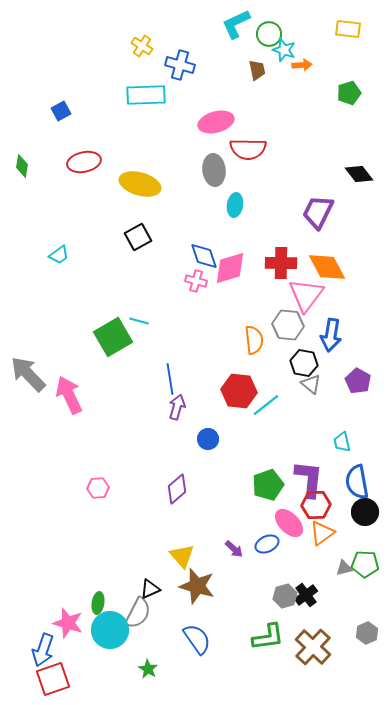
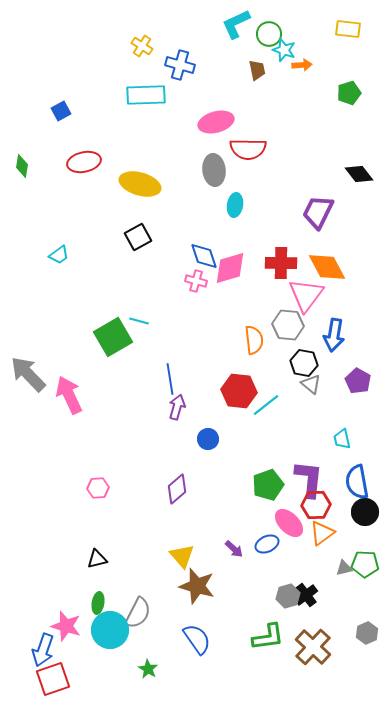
blue arrow at (331, 335): moved 3 px right
cyan trapezoid at (342, 442): moved 3 px up
black triangle at (150, 589): moved 53 px left, 30 px up; rotated 10 degrees clockwise
gray hexagon at (285, 596): moved 3 px right
pink star at (68, 623): moved 2 px left, 3 px down
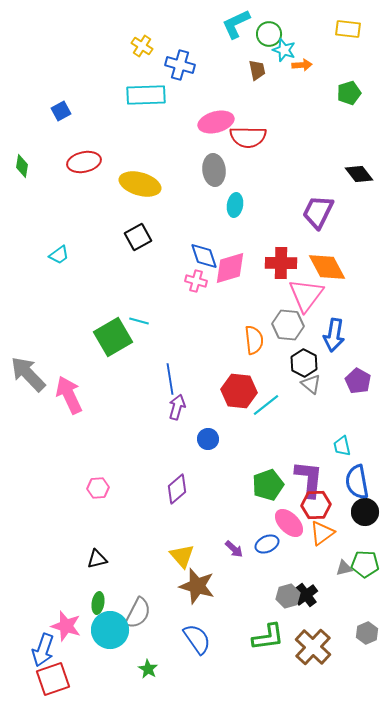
red semicircle at (248, 149): moved 12 px up
black hexagon at (304, 363): rotated 16 degrees clockwise
cyan trapezoid at (342, 439): moved 7 px down
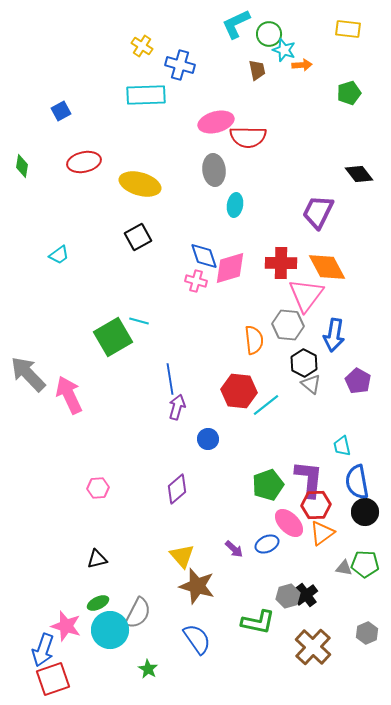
gray triangle at (344, 568): rotated 24 degrees clockwise
green ellipse at (98, 603): rotated 55 degrees clockwise
green L-shape at (268, 637): moved 10 px left, 15 px up; rotated 20 degrees clockwise
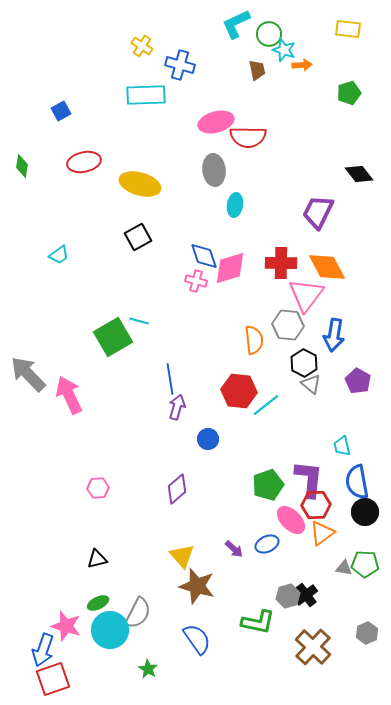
pink ellipse at (289, 523): moved 2 px right, 3 px up
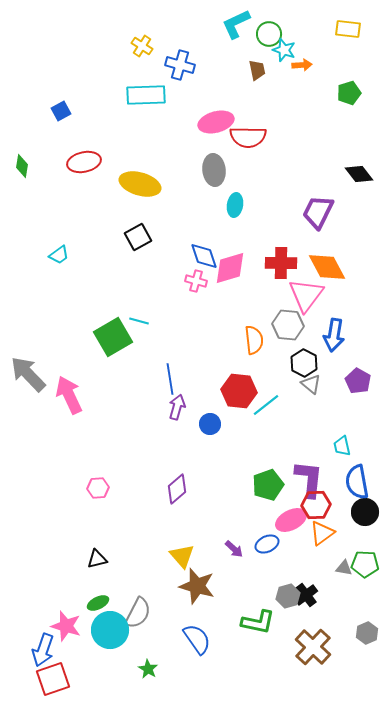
blue circle at (208, 439): moved 2 px right, 15 px up
pink ellipse at (291, 520): rotated 72 degrees counterclockwise
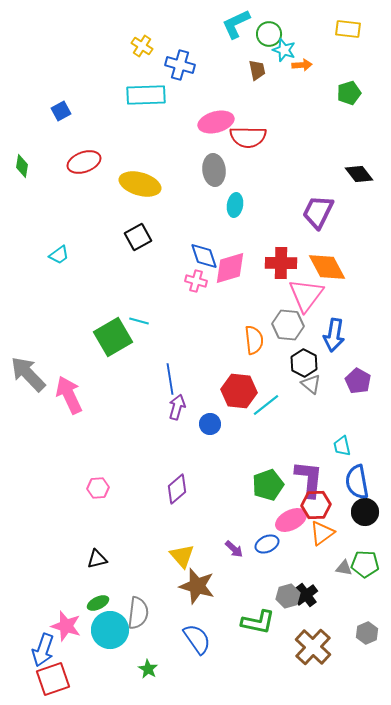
red ellipse at (84, 162): rotated 8 degrees counterclockwise
gray semicircle at (138, 613): rotated 20 degrees counterclockwise
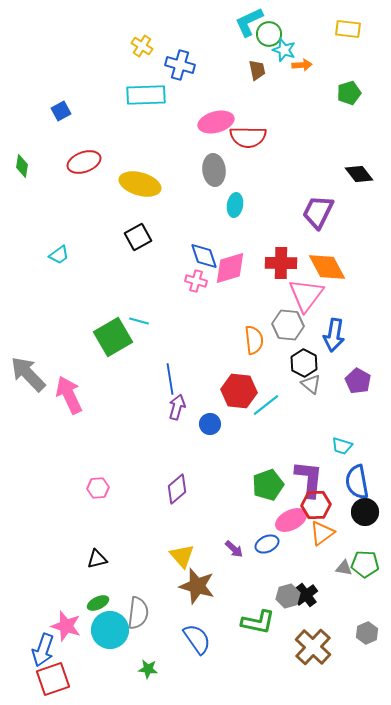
cyan L-shape at (236, 24): moved 13 px right, 2 px up
cyan trapezoid at (342, 446): rotated 60 degrees counterclockwise
green star at (148, 669): rotated 24 degrees counterclockwise
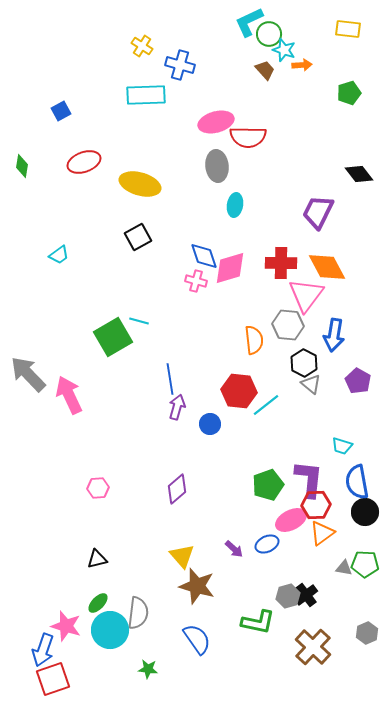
brown trapezoid at (257, 70): moved 8 px right; rotated 30 degrees counterclockwise
gray ellipse at (214, 170): moved 3 px right, 4 px up
green ellipse at (98, 603): rotated 20 degrees counterclockwise
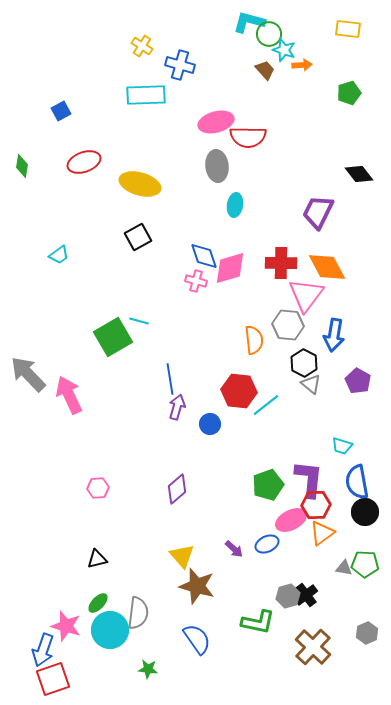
cyan L-shape at (249, 22): rotated 40 degrees clockwise
